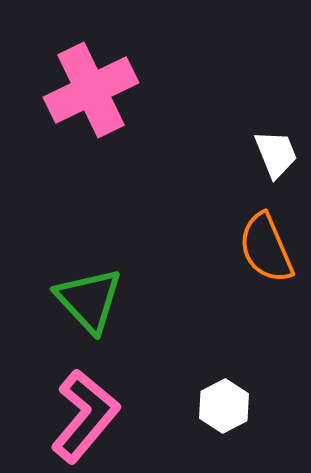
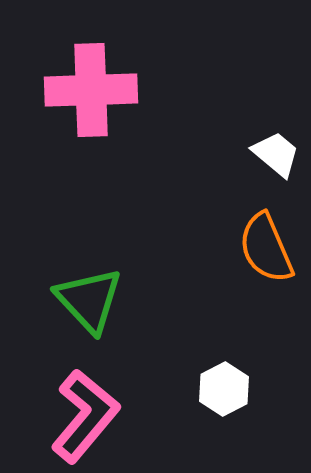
pink cross: rotated 24 degrees clockwise
white trapezoid: rotated 28 degrees counterclockwise
white hexagon: moved 17 px up
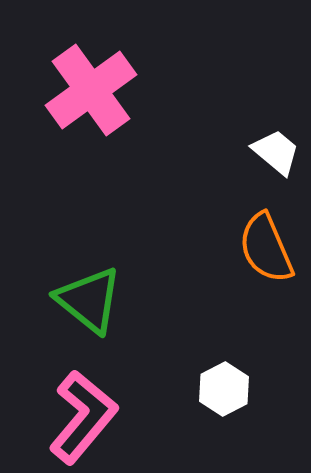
pink cross: rotated 34 degrees counterclockwise
white trapezoid: moved 2 px up
green triangle: rotated 8 degrees counterclockwise
pink L-shape: moved 2 px left, 1 px down
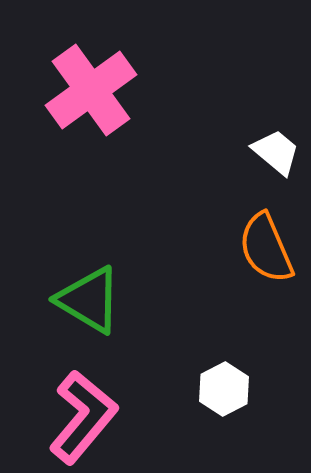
green triangle: rotated 8 degrees counterclockwise
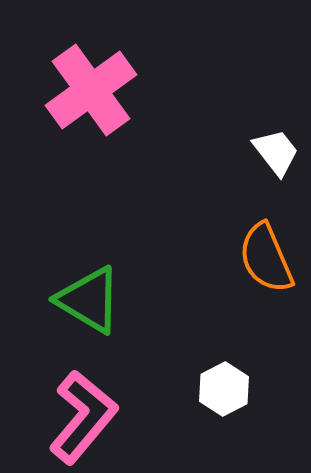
white trapezoid: rotated 12 degrees clockwise
orange semicircle: moved 10 px down
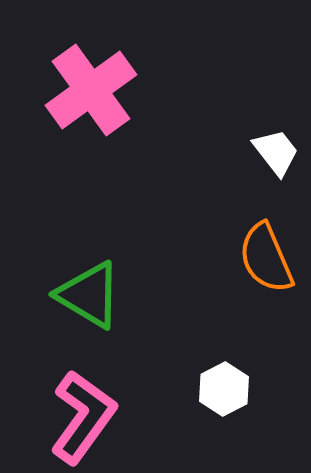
green triangle: moved 5 px up
pink L-shape: rotated 4 degrees counterclockwise
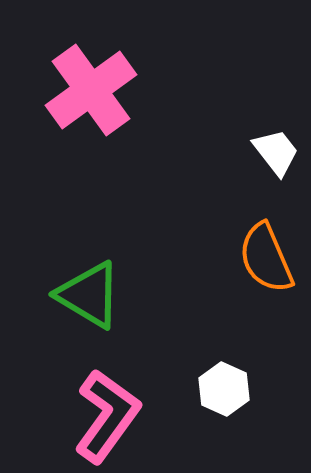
white hexagon: rotated 9 degrees counterclockwise
pink L-shape: moved 24 px right, 1 px up
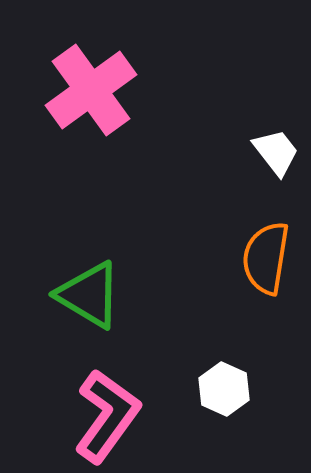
orange semicircle: rotated 32 degrees clockwise
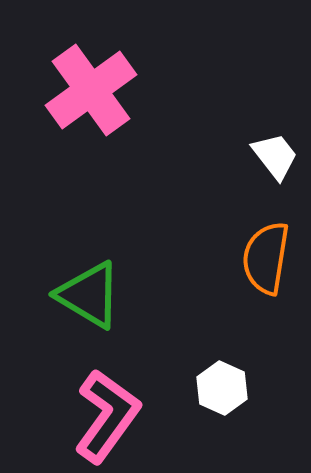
white trapezoid: moved 1 px left, 4 px down
white hexagon: moved 2 px left, 1 px up
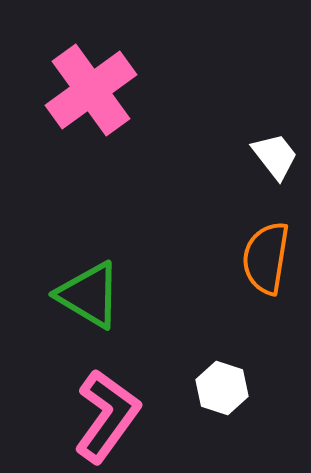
white hexagon: rotated 6 degrees counterclockwise
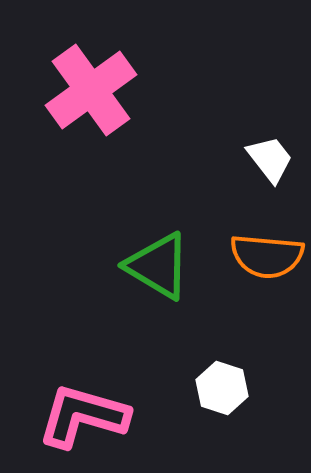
white trapezoid: moved 5 px left, 3 px down
orange semicircle: moved 1 px right, 2 px up; rotated 94 degrees counterclockwise
green triangle: moved 69 px right, 29 px up
pink L-shape: moved 24 px left; rotated 110 degrees counterclockwise
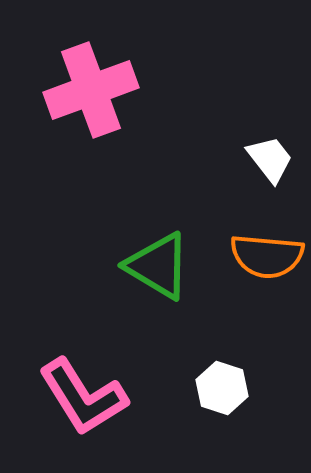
pink cross: rotated 16 degrees clockwise
pink L-shape: moved 19 px up; rotated 138 degrees counterclockwise
